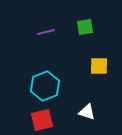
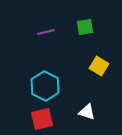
yellow square: rotated 30 degrees clockwise
cyan hexagon: rotated 12 degrees counterclockwise
red square: moved 1 px up
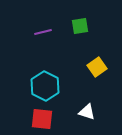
green square: moved 5 px left, 1 px up
purple line: moved 3 px left
yellow square: moved 2 px left, 1 px down; rotated 24 degrees clockwise
red square: rotated 20 degrees clockwise
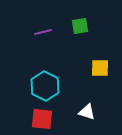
yellow square: moved 3 px right, 1 px down; rotated 36 degrees clockwise
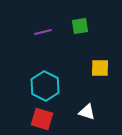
red square: rotated 10 degrees clockwise
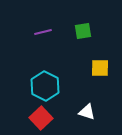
green square: moved 3 px right, 5 px down
red square: moved 1 px left, 1 px up; rotated 30 degrees clockwise
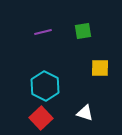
white triangle: moved 2 px left, 1 px down
